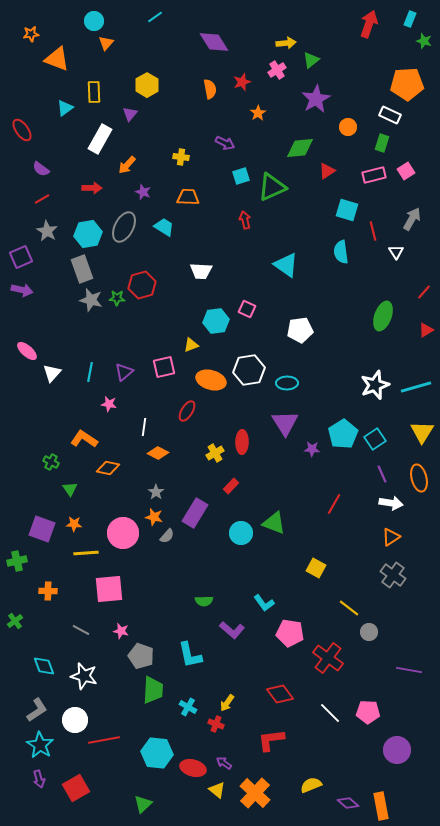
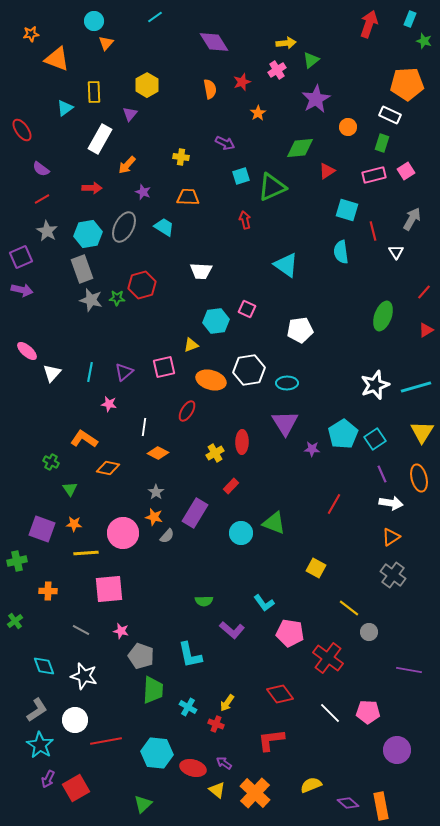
red line at (104, 740): moved 2 px right, 1 px down
purple arrow at (39, 779): moved 9 px right; rotated 42 degrees clockwise
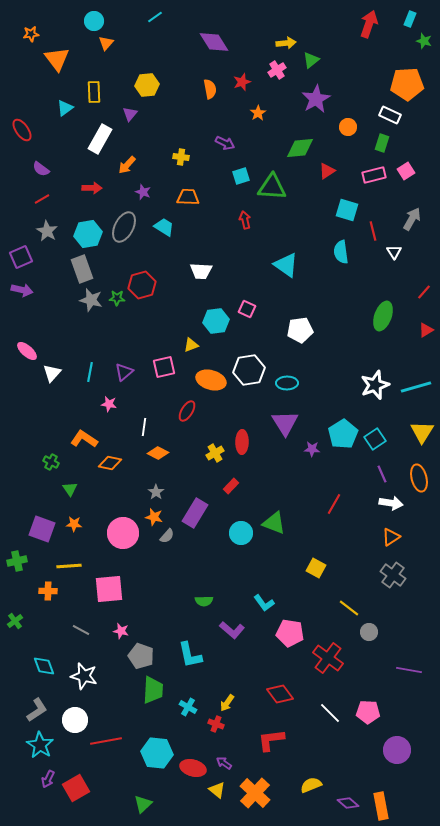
orange triangle at (57, 59): rotated 32 degrees clockwise
yellow hexagon at (147, 85): rotated 25 degrees clockwise
green triangle at (272, 187): rotated 28 degrees clockwise
white triangle at (396, 252): moved 2 px left
orange diamond at (108, 468): moved 2 px right, 5 px up
yellow line at (86, 553): moved 17 px left, 13 px down
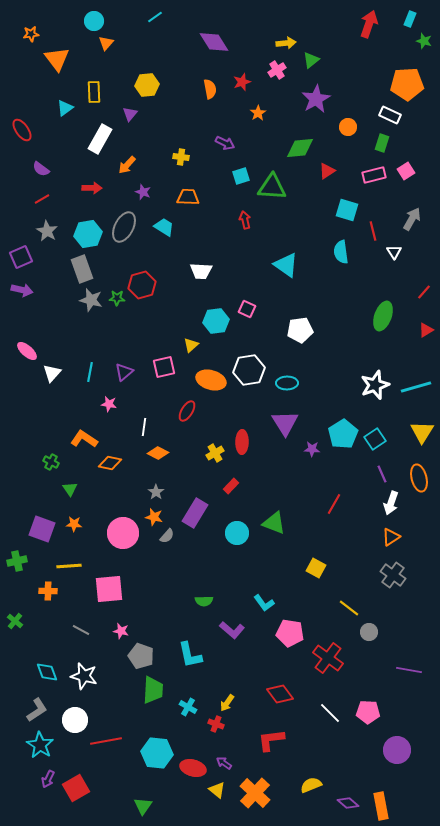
yellow triangle at (191, 345): rotated 21 degrees counterclockwise
white arrow at (391, 503): rotated 100 degrees clockwise
cyan circle at (241, 533): moved 4 px left
green cross at (15, 621): rotated 14 degrees counterclockwise
cyan diamond at (44, 666): moved 3 px right, 6 px down
green triangle at (143, 804): moved 2 px down; rotated 12 degrees counterclockwise
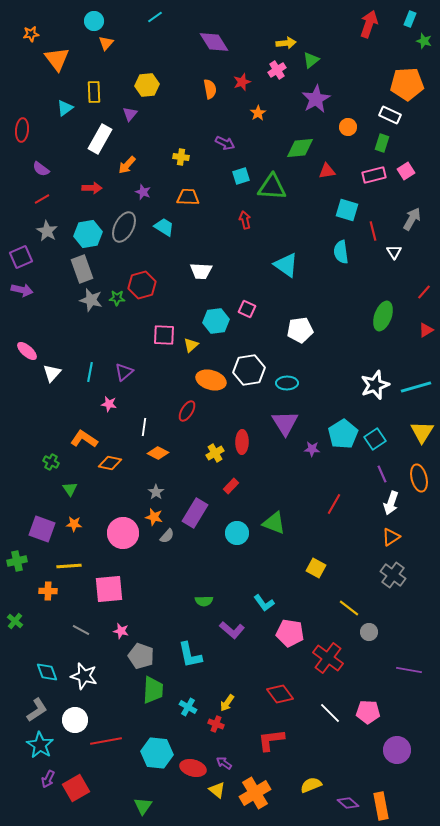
red ellipse at (22, 130): rotated 40 degrees clockwise
red triangle at (327, 171): rotated 24 degrees clockwise
pink square at (164, 367): moved 32 px up; rotated 15 degrees clockwise
orange cross at (255, 793): rotated 16 degrees clockwise
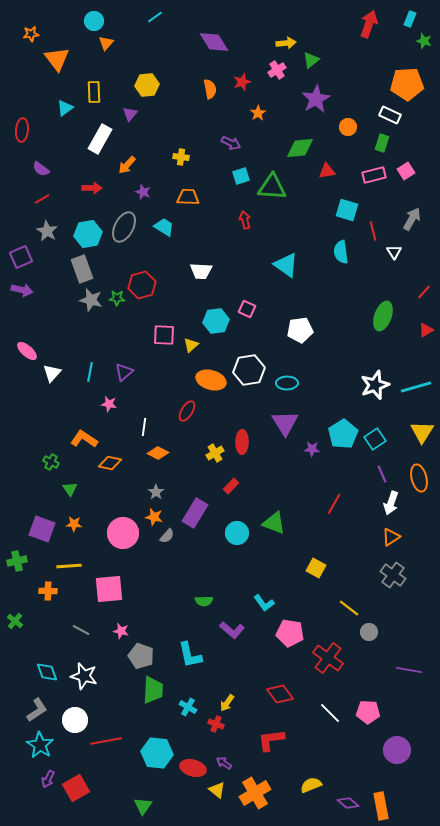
purple arrow at (225, 143): moved 6 px right
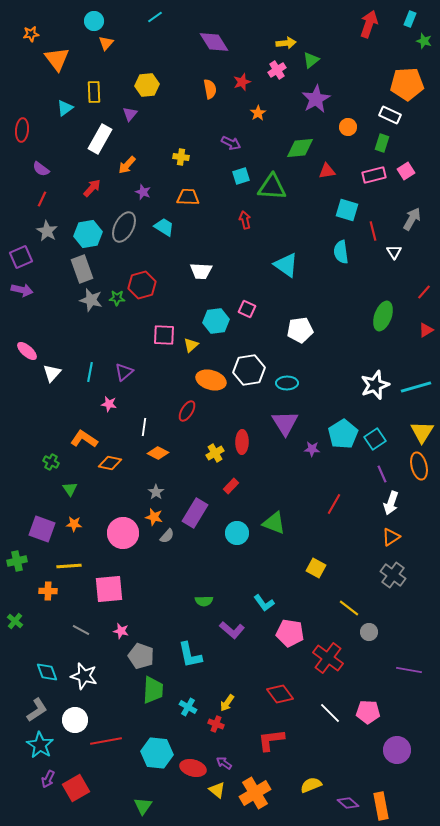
red arrow at (92, 188): rotated 48 degrees counterclockwise
red line at (42, 199): rotated 35 degrees counterclockwise
orange ellipse at (419, 478): moved 12 px up
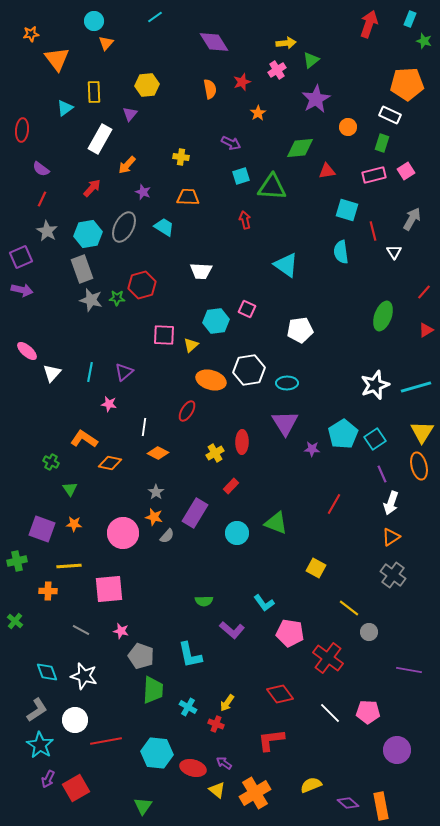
green triangle at (274, 523): moved 2 px right
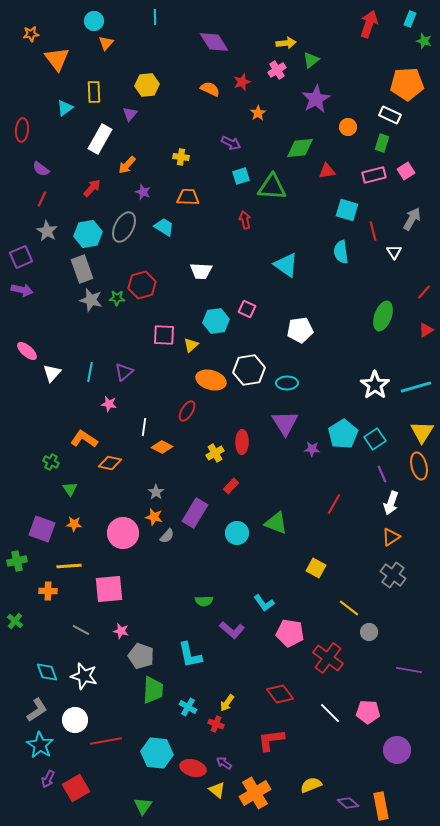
cyan line at (155, 17): rotated 56 degrees counterclockwise
orange semicircle at (210, 89): rotated 54 degrees counterclockwise
white star at (375, 385): rotated 16 degrees counterclockwise
orange diamond at (158, 453): moved 4 px right, 6 px up
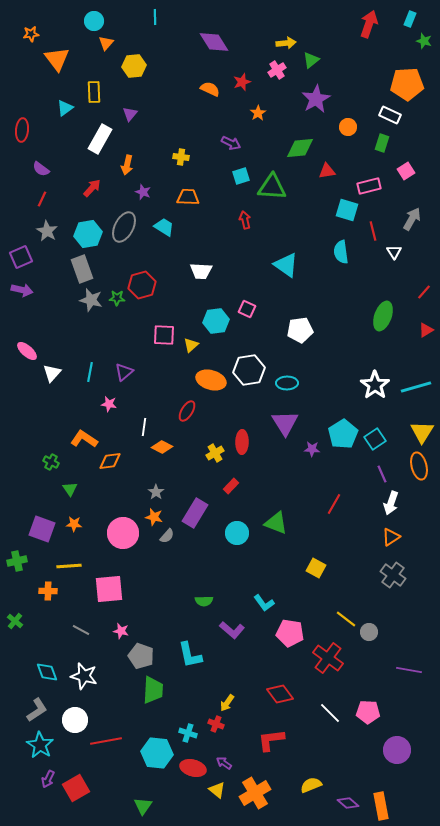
yellow hexagon at (147, 85): moved 13 px left, 19 px up
orange arrow at (127, 165): rotated 30 degrees counterclockwise
pink rectangle at (374, 175): moved 5 px left, 11 px down
orange diamond at (110, 463): moved 2 px up; rotated 20 degrees counterclockwise
yellow line at (349, 608): moved 3 px left, 11 px down
cyan cross at (188, 707): moved 26 px down; rotated 12 degrees counterclockwise
